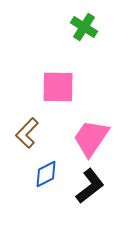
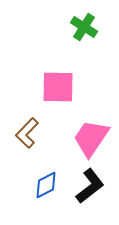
blue diamond: moved 11 px down
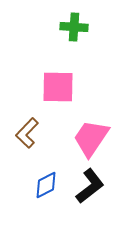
green cross: moved 10 px left; rotated 28 degrees counterclockwise
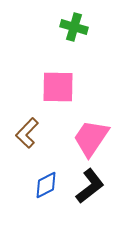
green cross: rotated 12 degrees clockwise
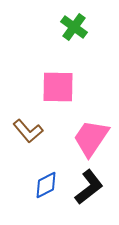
green cross: rotated 20 degrees clockwise
brown L-shape: moved 1 px right, 2 px up; rotated 84 degrees counterclockwise
black L-shape: moved 1 px left, 1 px down
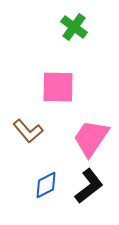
black L-shape: moved 1 px up
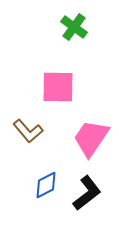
black L-shape: moved 2 px left, 7 px down
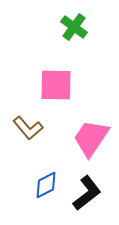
pink square: moved 2 px left, 2 px up
brown L-shape: moved 3 px up
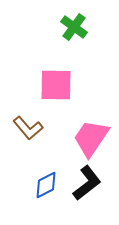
black L-shape: moved 10 px up
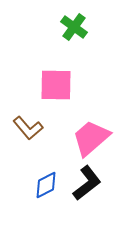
pink trapezoid: rotated 15 degrees clockwise
